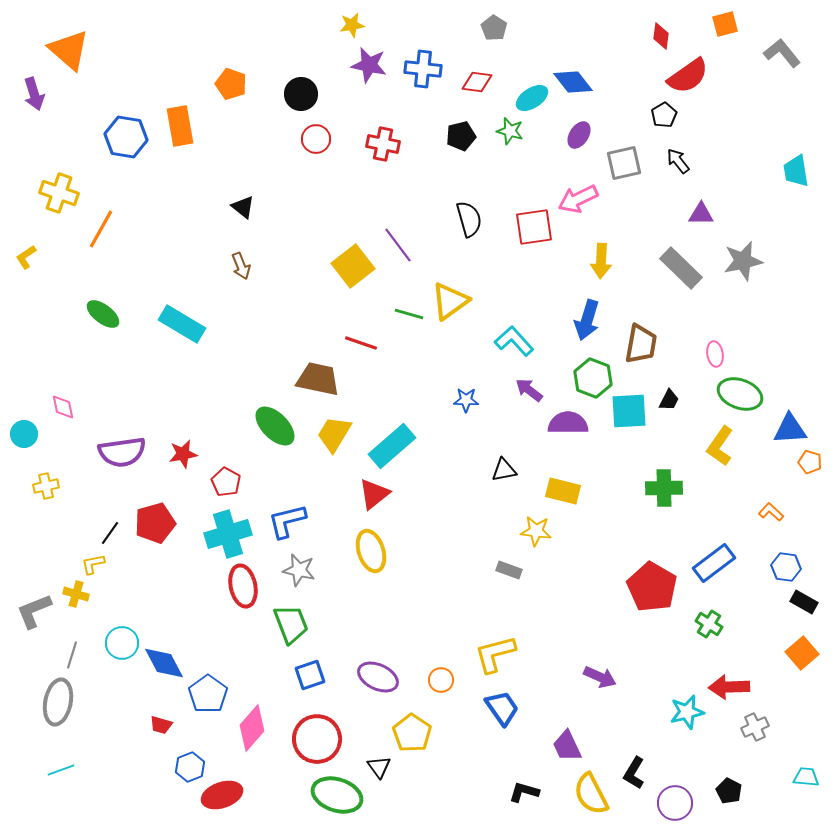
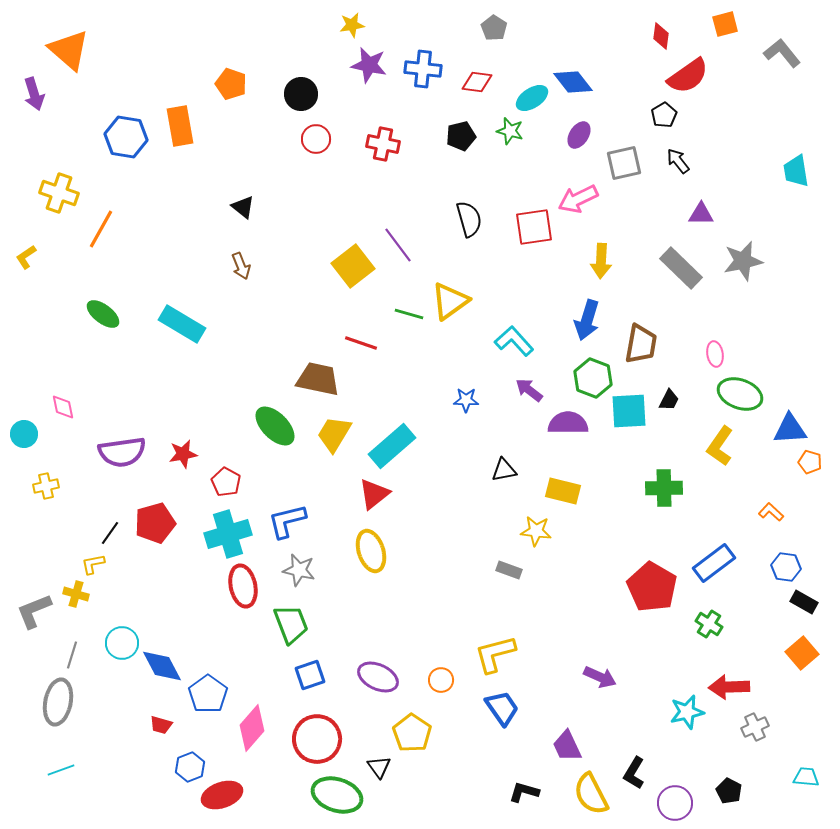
blue diamond at (164, 663): moved 2 px left, 3 px down
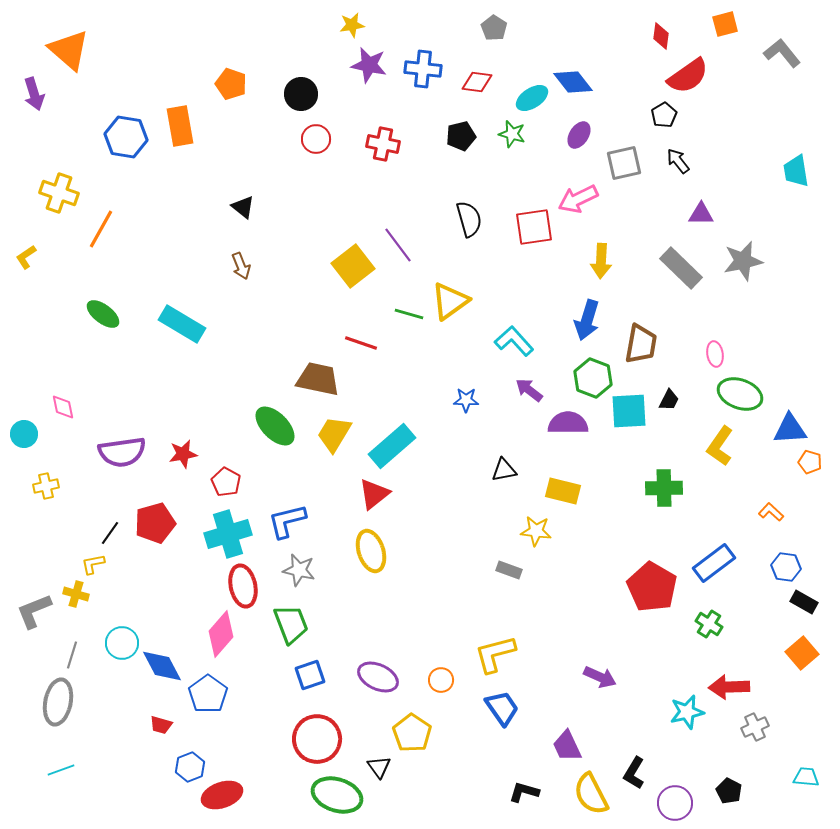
green star at (510, 131): moved 2 px right, 3 px down
pink diamond at (252, 728): moved 31 px left, 94 px up
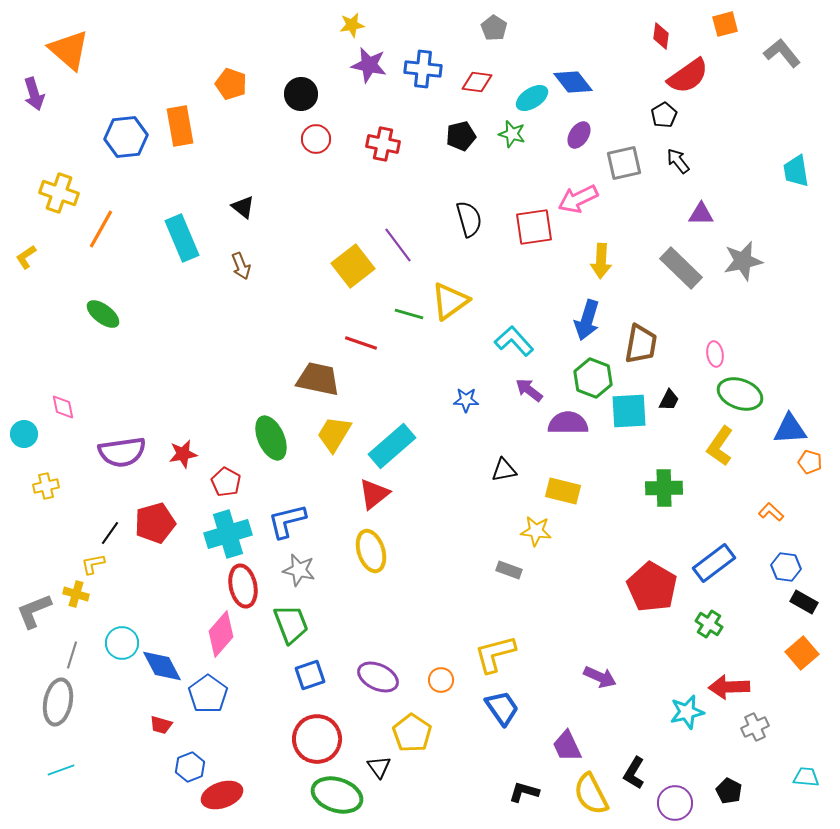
blue hexagon at (126, 137): rotated 15 degrees counterclockwise
cyan rectangle at (182, 324): moved 86 px up; rotated 36 degrees clockwise
green ellipse at (275, 426): moved 4 px left, 12 px down; rotated 21 degrees clockwise
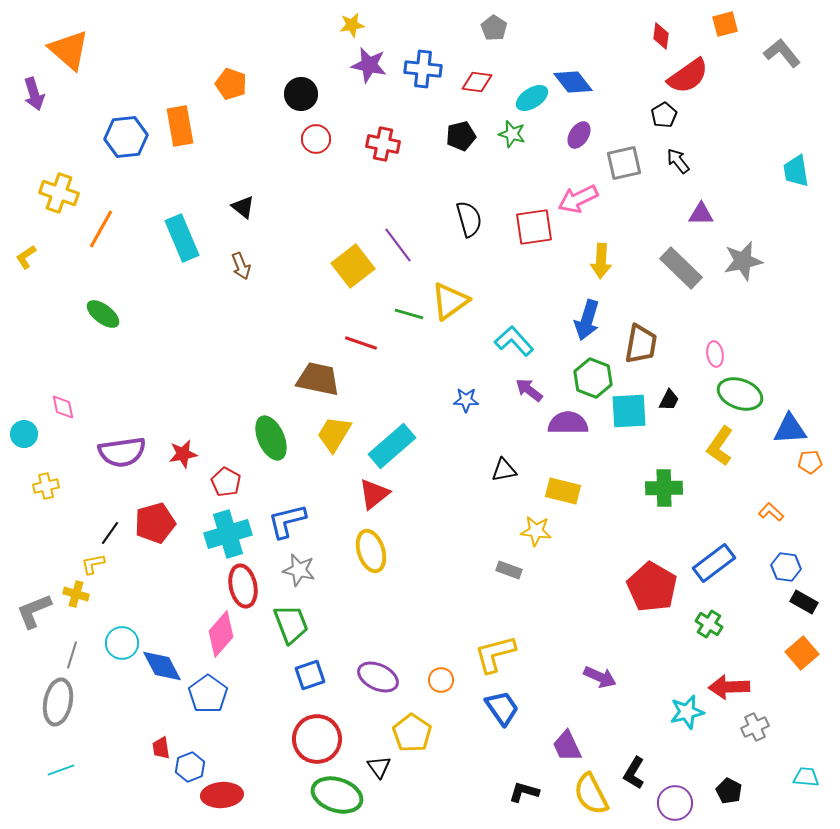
orange pentagon at (810, 462): rotated 20 degrees counterclockwise
red trapezoid at (161, 725): moved 23 px down; rotated 65 degrees clockwise
red ellipse at (222, 795): rotated 15 degrees clockwise
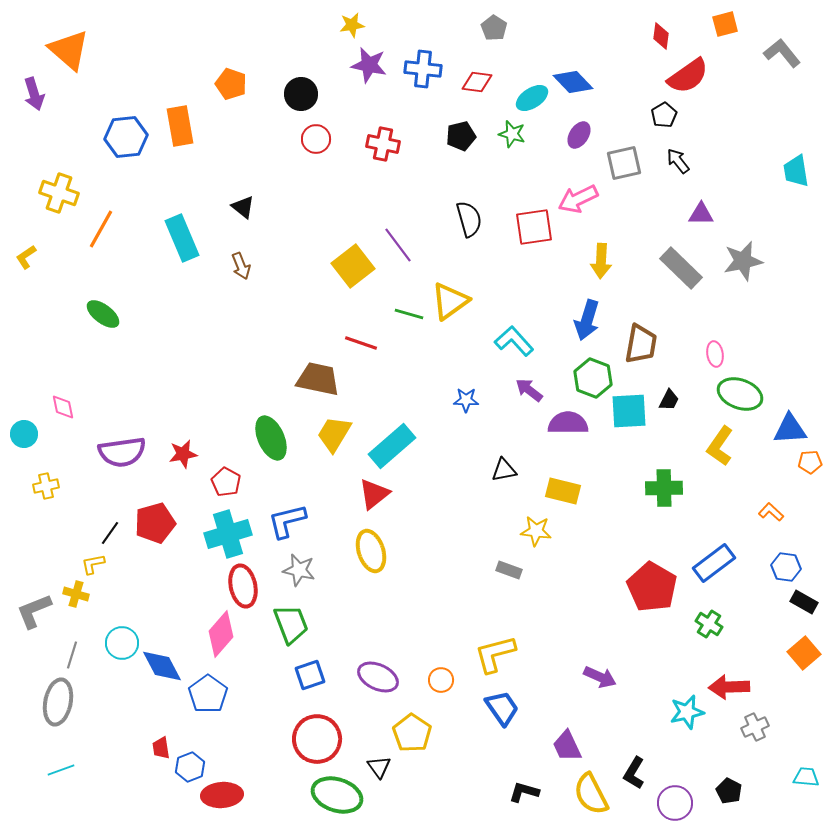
blue diamond at (573, 82): rotated 6 degrees counterclockwise
orange square at (802, 653): moved 2 px right
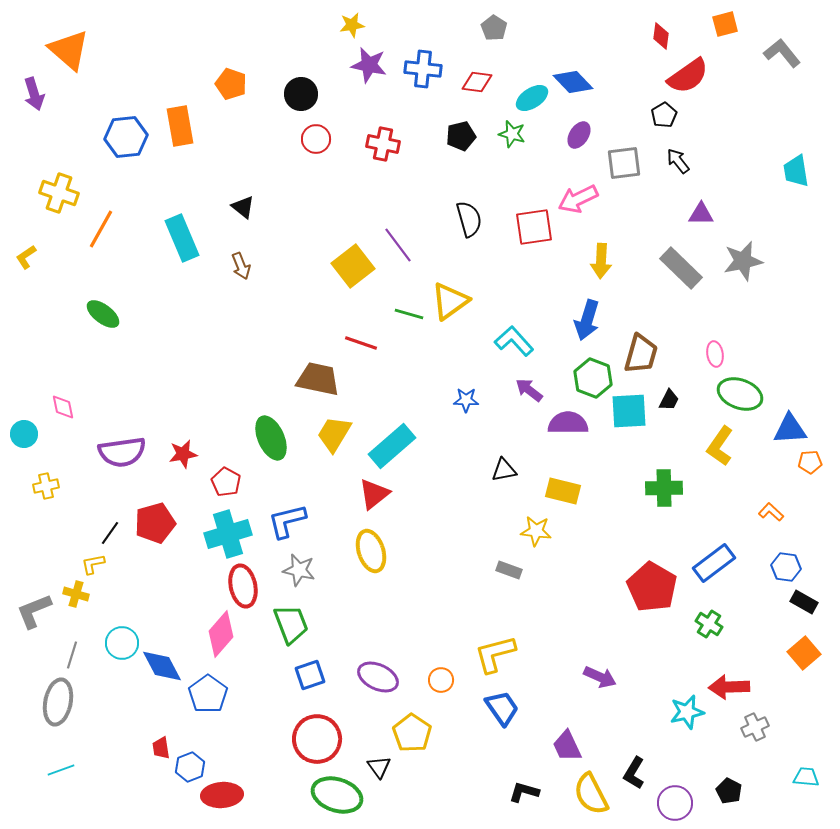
gray square at (624, 163): rotated 6 degrees clockwise
brown trapezoid at (641, 344): moved 10 px down; rotated 6 degrees clockwise
